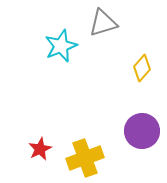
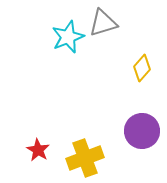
cyan star: moved 7 px right, 9 px up
red star: moved 2 px left, 1 px down; rotated 15 degrees counterclockwise
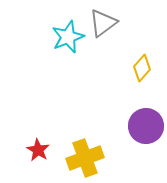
gray triangle: rotated 20 degrees counterclockwise
purple circle: moved 4 px right, 5 px up
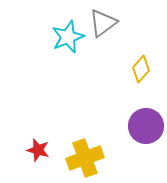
yellow diamond: moved 1 px left, 1 px down
red star: rotated 15 degrees counterclockwise
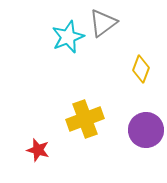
yellow diamond: rotated 20 degrees counterclockwise
purple circle: moved 4 px down
yellow cross: moved 39 px up
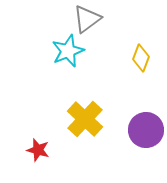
gray triangle: moved 16 px left, 4 px up
cyan star: moved 14 px down
yellow diamond: moved 11 px up
yellow cross: rotated 27 degrees counterclockwise
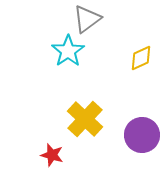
cyan star: rotated 12 degrees counterclockwise
yellow diamond: rotated 44 degrees clockwise
purple circle: moved 4 px left, 5 px down
red star: moved 14 px right, 5 px down
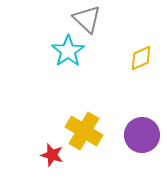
gray triangle: rotated 40 degrees counterclockwise
yellow cross: moved 1 px left, 12 px down; rotated 12 degrees counterclockwise
